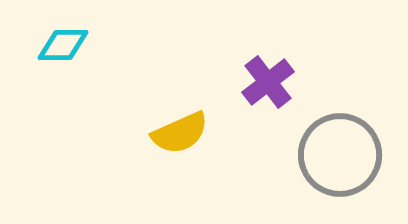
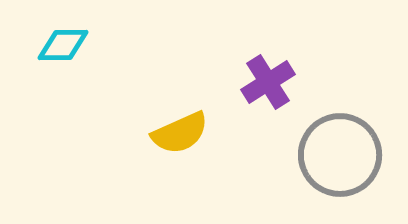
purple cross: rotated 6 degrees clockwise
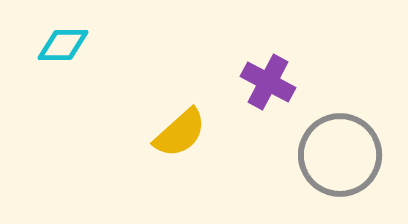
purple cross: rotated 30 degrees counterclockwise
yellow semicircle: rotated 18 degrees counterclockwise
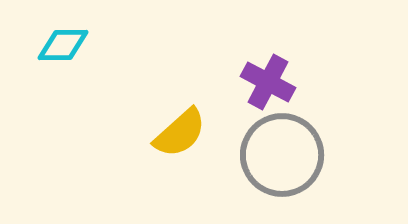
gray circle: moved 58 px left
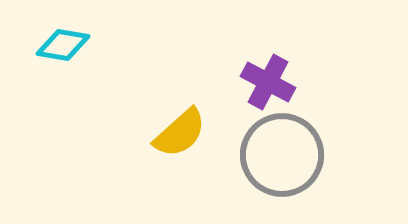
cyan diamond: rotated 10 degrees clockwise
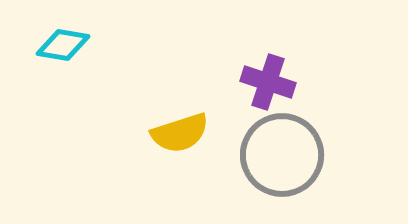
purple cross: rotated 10 degrees counterclockwise
yellow semicircle: rotated 24 degrees clockwise
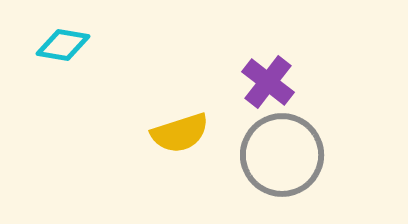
purple cross: rotated 20 degrees clockwise
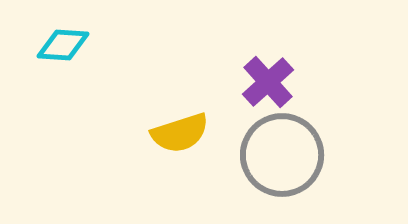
cyan diamond: rotated 6 degrees counterclockwise
purple cross: rotated 10 degrees clockwise
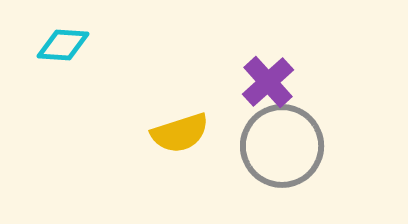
gray circle: moved 9 px up
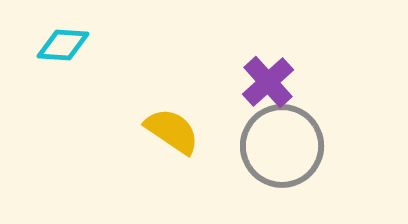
yellow semicircle: moved 8 px left, 2 px up; rotated 128 degrees counterclockwise
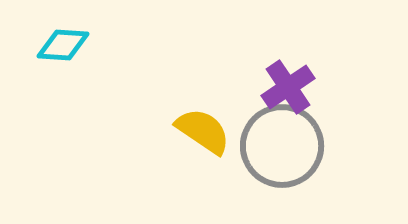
purple cross: moved 20 px right, 5 px down; rotated 8 degrees clockwise
yellow semicircle: moved 31 px right
